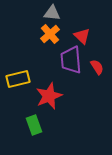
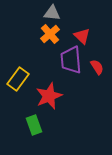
yellow rectangle: rotated 40 degrees counterclockwise
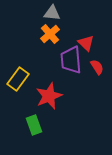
red triangle: moved 4 px right, 7 px down
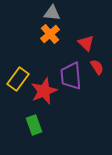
purple trapezoid: moved 16 px down
red star: moved 5 px left, 5 px up
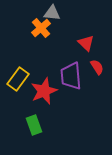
orange cross: moved 9 px left, 6 px up
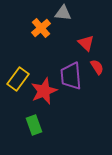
gray triangle: moved 11 px right
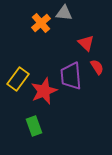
gray triangle: moved 1 px right
orange cross: moved 5 px up
green rectangle: moved 1 px down
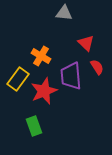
orange cross: moved 33 px down; rotated 18 degrees counterclockwise
